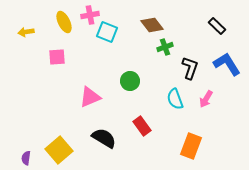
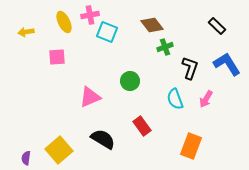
black semicircle: moved 1 px left, 1 px down
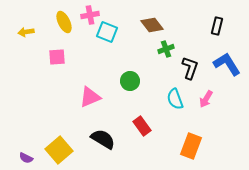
black rectangle: rotated 60 degrees clockwise
green cross: moved 1 px right, 2 px down
purple semicircle: rotated 72 degrees counterclockwise
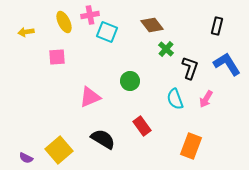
green cross: rotated 28 degrees counterclockwise
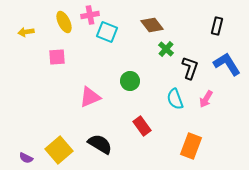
black semicircle: moved 3 px left, 5 px down
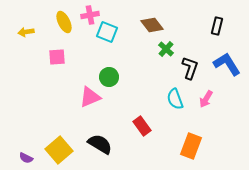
green circle: moved 21 px left, 4 px up
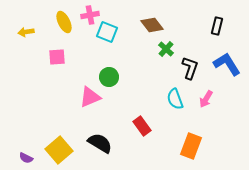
black semicircle: moved 1 px up
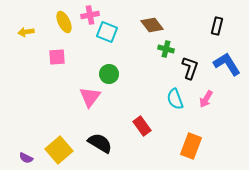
green cross: rotated 28 degrees counterclockwise
green circle: moved 3 px up
pink triangle: rotated 30 degrees counterclockwise
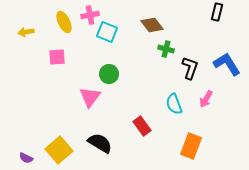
black rectangle: moved 14 px up
cyan semicircle: moved 1 px left, 5 px down
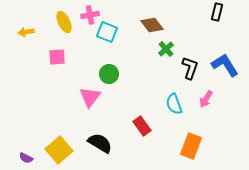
green cross: rotated 35 degrees clockwise
blue L-shape: moved 2 px left, 1 px down
